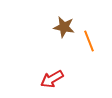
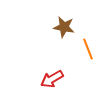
orange line: moved 1 px left, 8 px down
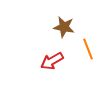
red arrow: moved 18 px up
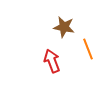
red arrow: rotated 100 degrees clockwise
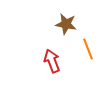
brown star: moved 2 px right, 3 px up
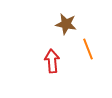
red arrow: rotated 15 degrees clockwise
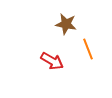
red arrow: rotated 125 degrees clockwise
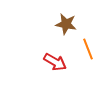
red arrow: moved 3 px right, 1 px down
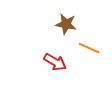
orange line: moved 1 px right, 1 px up; rotated 45 degrees counterclockwise
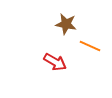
orange line: moved 1 px right, 2 px up
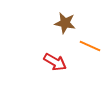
brown star: moved 1 px left, 1 px up
